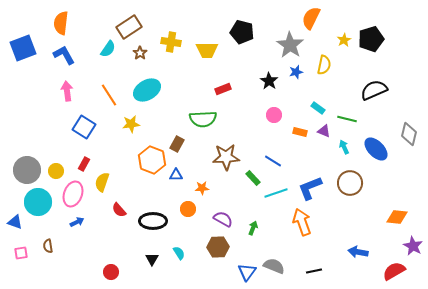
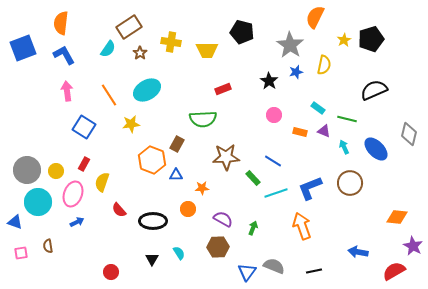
orange semicircle at (311, 18): moved 4 px right, 1 px up
orange arrow at (302, 222): moved 4 px down
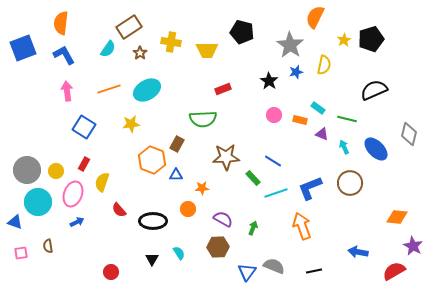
orange line at (109, 95): moved 6 px up; rotated 75 degrees counterclockwise
purple triangle at (324, 131): moved 2 px left, 3 px down
orange rectangle at (300, 132): moved 12 px up
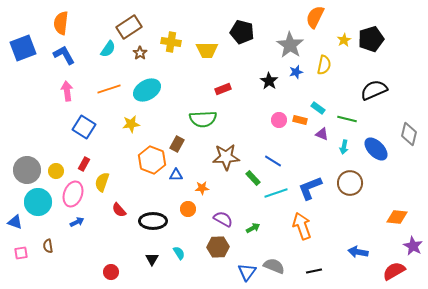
pink circle at (274, 115): moved 5 px right, 5 px down
cyan arrow at (344, 147): rotated 144 degrees counterclockwise
green arrow at (253, 228): rotated 40 degrees clockwise
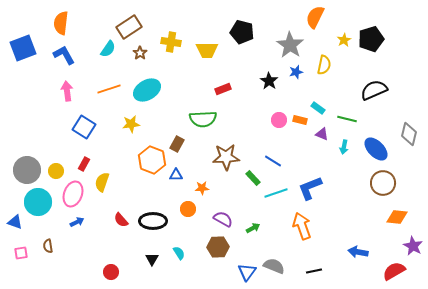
brown circle at (350, 183): moved 33 px right
red semicircle at (119, 210): moved 2 px right, 10 px down
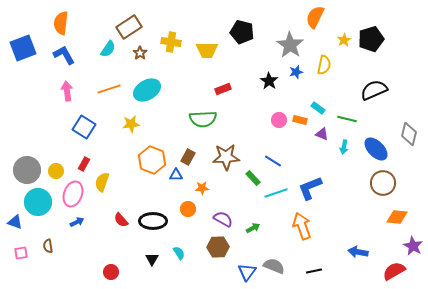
brown rectangle at (177, 144): moved 11 px right, 13 px down
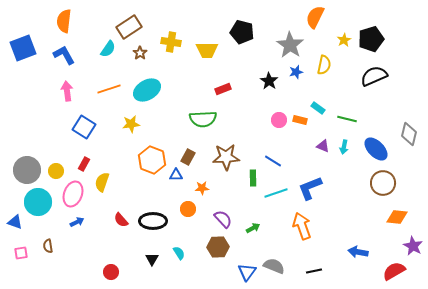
orange semicircle at (61, 23): moved 3 px right, 2 px up
black semicircle at (374, 90): moved 14 px up
purple triangle at (322, 134): moved 1 px right, 12 px down
green rectangle at (253, 178): rotated 42 degrees clockwise
purple semicircle at (223, 219): rotated 18 degrees clockwise
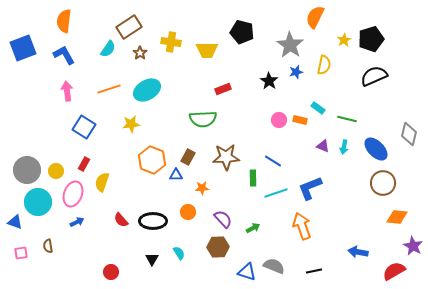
orange circle at (188, 209): moved 3 px down
blue triangle at (247, 272): rotated 48 degrees counterclockwise
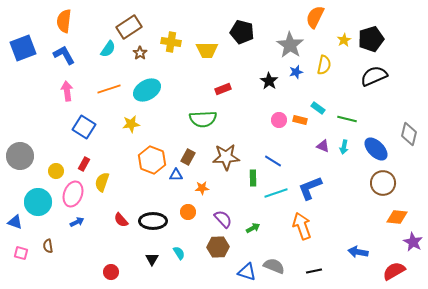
gray circle at (27, 170): moved 7 px left, 14 px up
purple star at (413, 246): moved 4 px up
pink square at (21, 253): rotated 24 degrees clockwise
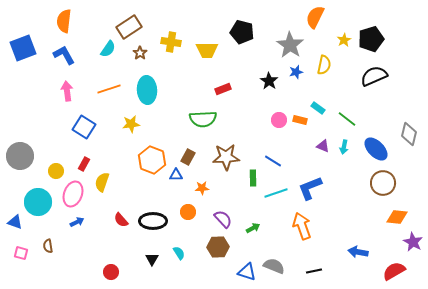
cyan ellipse at (147, 90): rotated 64 degrees counterclockwise
green line at (347, 119): rotated 24 degrees clockwise
